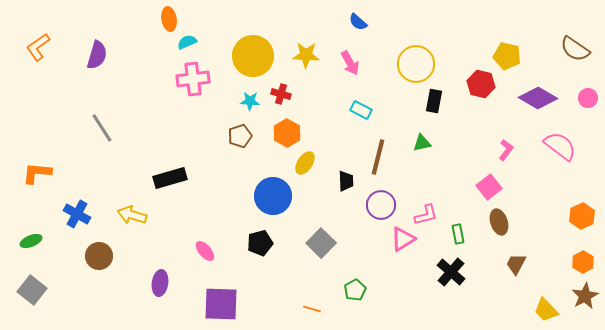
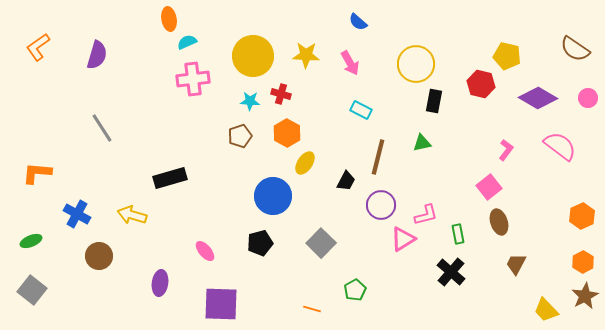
black trapezoid at (346, 181): rotated 30 degrees clockwise
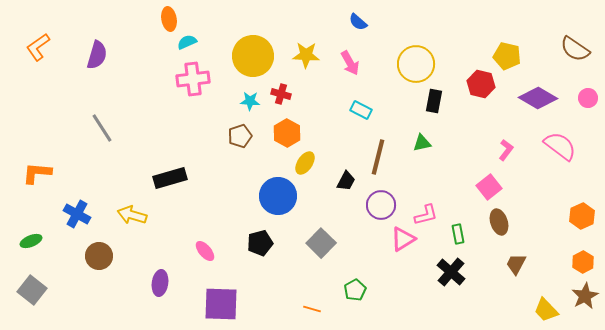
blue circle at (273, 196): moved 5 px right
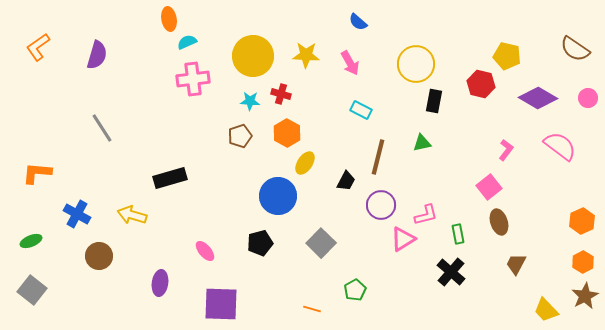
orange hexagon at (582, 216): moved 5 px down
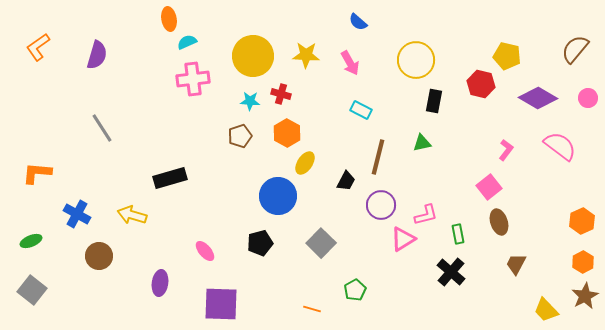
brown semicircle at (575, 49): rotated 96 degrees clockwise
yellow circle at (416, 64): moved 4 px up
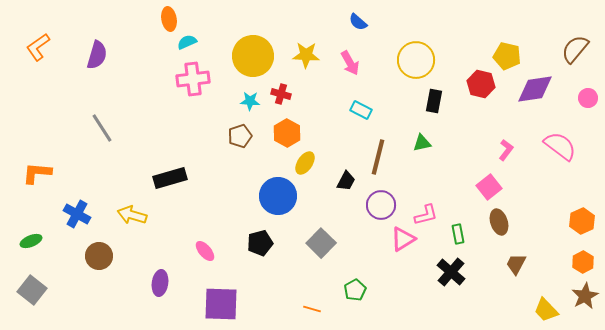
purple diamond at (538, 98): moved 3 px left, 9 px up; rotated 39 degrees counterclockwise
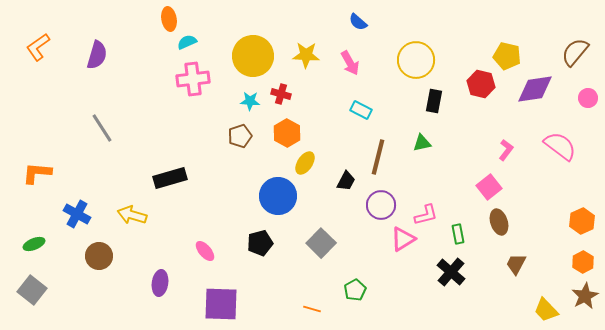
brown semicircle at (575, 49): moved 3 px down
green ellipse at (31, 241): moved 3 px right, 3 px down
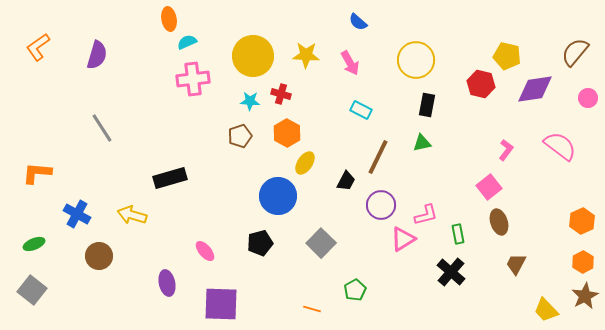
black rectangle at (434, 101): moved 7 px left, 4 px down
brown line at (378, 157): rotated 12 degrees clockwise
purple ellipse at (160, 283): moved 7 px right; rotated 20 degrees counterclockwise
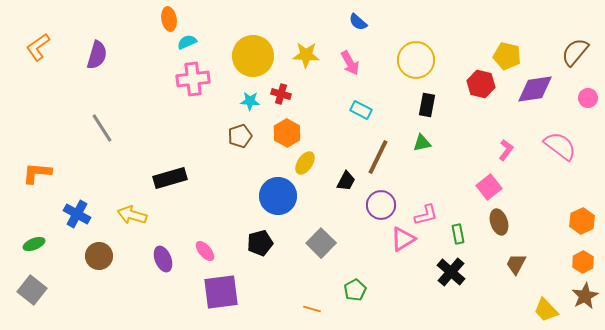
purple ellipse at (167, 283): moved 4 px left, 24 px up; rotated 10 degrees counterclockwise
purple square at (221, 304): moved 12 px up; rotated 9 degrees counterclockwise
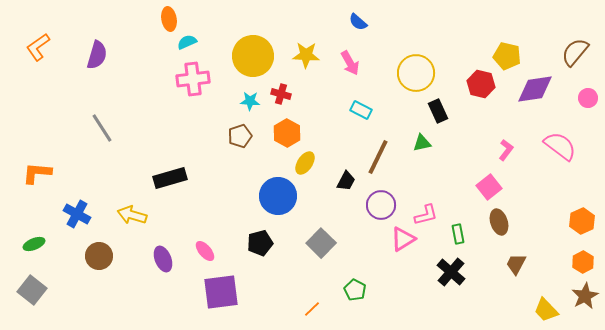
yellow circle at (416, 60): moved 13 px down
black rectangle at (427, 105): moved 11 px right, 6 px down; rotated 35 degrees counterclockwise
green pentagon at (355, 290): rotated 15 degrees counterclockwise
orange line at (312, 309): rotated 60 degrees counterclockwise
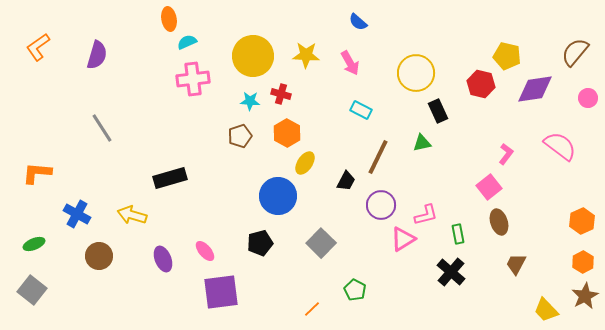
pink L-shape at (506, 150): moved 4 px down
